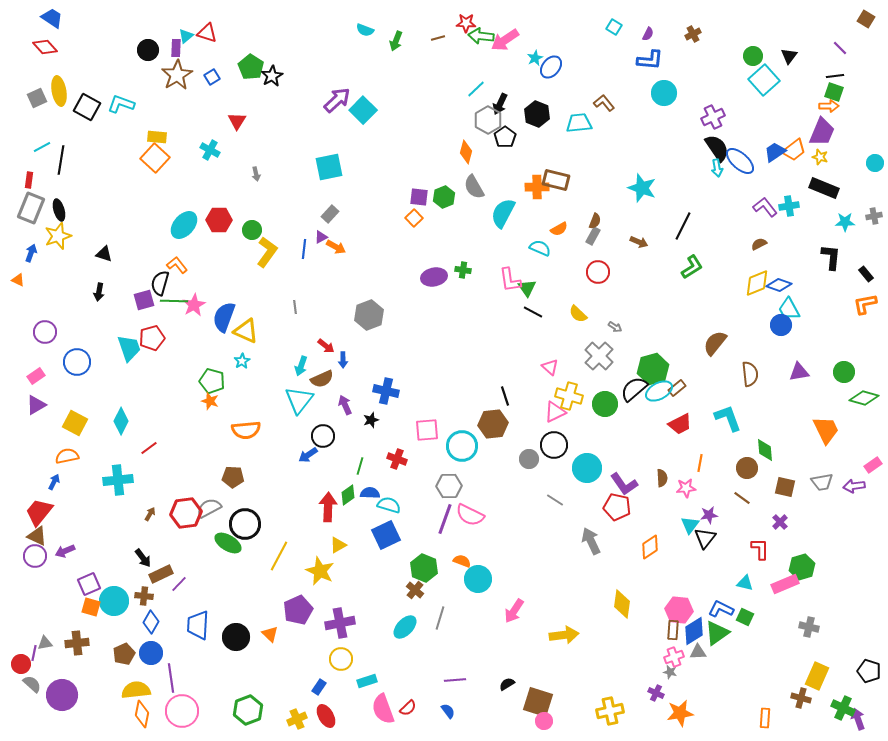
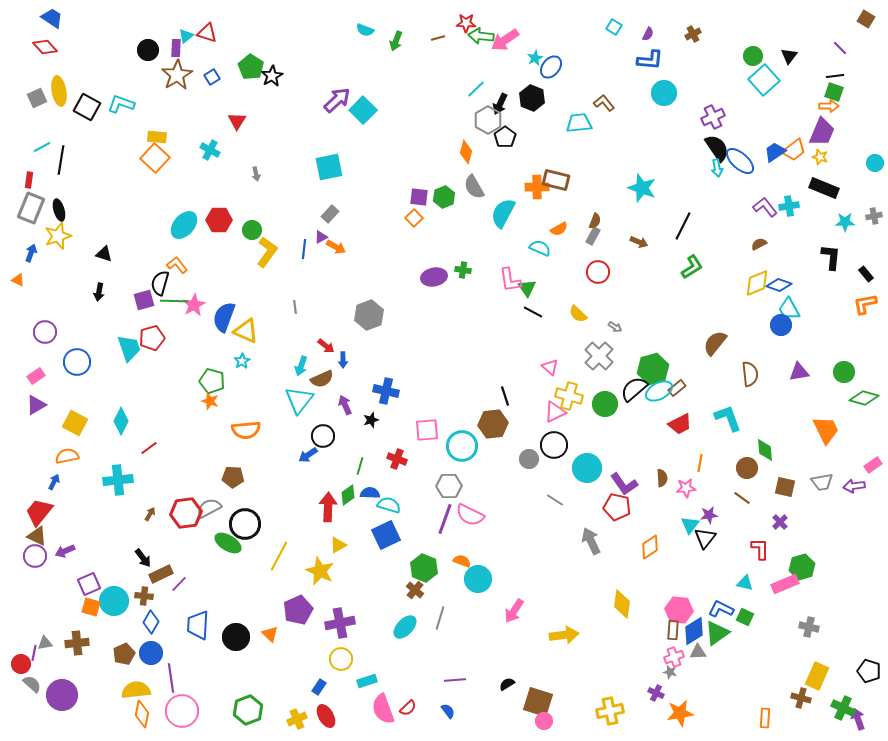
black hexagon at (537, 114): moved 5 px left, 16 px up
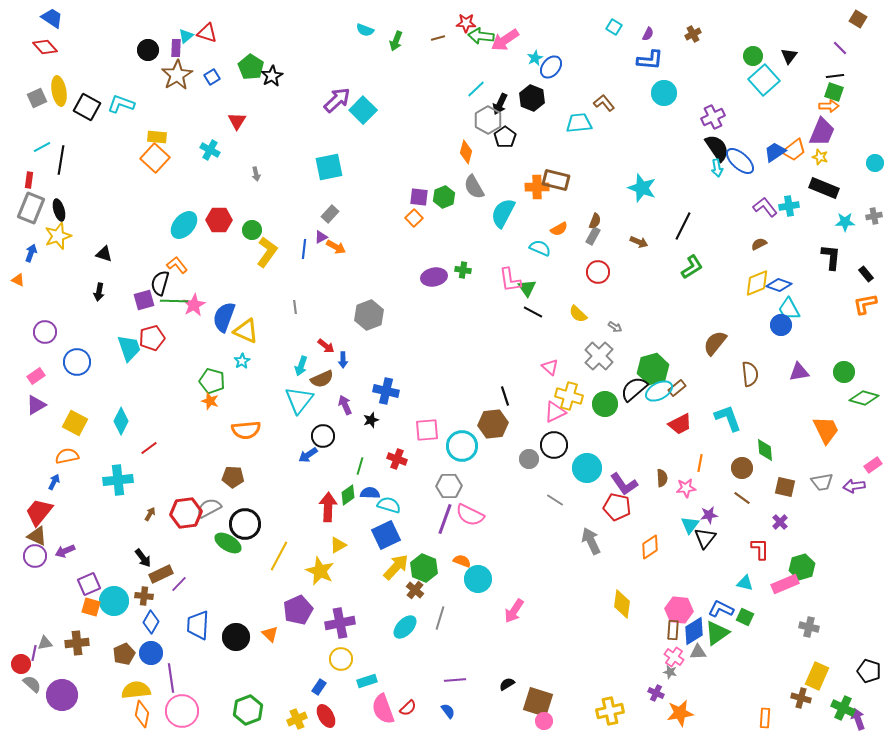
brown square at (866, 19): moved 8 px left
brown circle at (747, 468): moved 5 px left
yellow arrow at (564, 635): moved 168 px left, 68 px up; rotated 40 degrees counterclockwise
pink cross at (674, 657): rotated 36 degrees counterclockwise
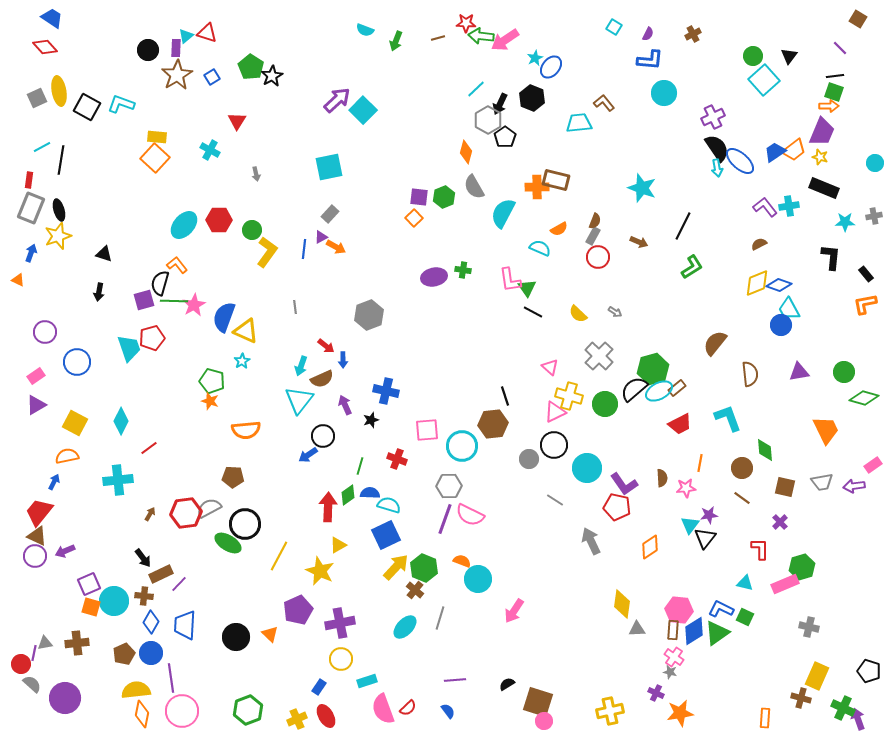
red circle at (598, 272): moved 15 px up
gray arrow at (615, 327): moved 15 px up
blue trapezoid at (198, 625): moved 13 px left
gray triangle at (698, 652): moved 61 px left, 23 px up
purple circle at (62, 695): moved 3 px right, 3 px down
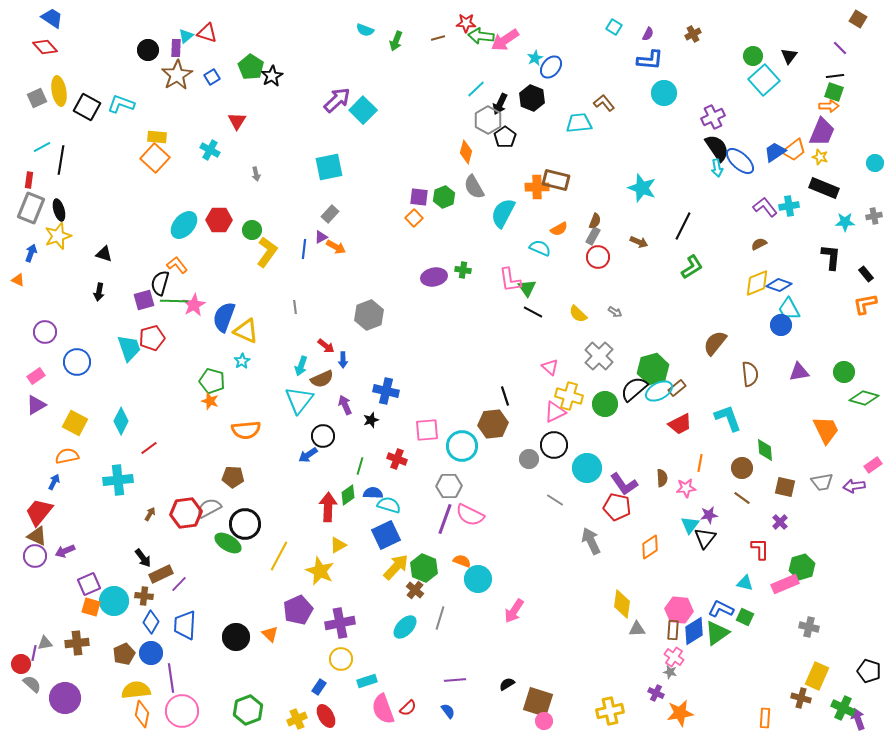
blue semicircle at (370, 493): moved 3 px right
